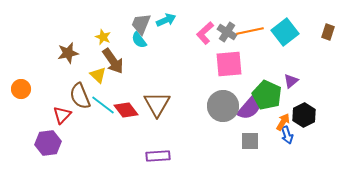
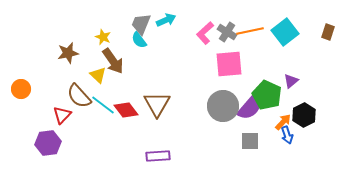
brown semicircle: moved 1 px left; rotated 20 degrees counterclockwise
orange arrow: rotated 12 degrees clockwise
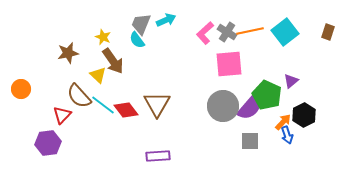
cyan semicircle: moved 2 px left
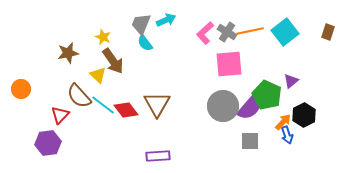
cyan semicircle: moved 8 px right, 3 px down
red triangle: moved 2 px left
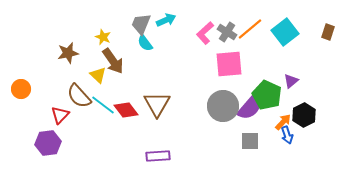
orange line: moved 2 px up; rotated 28 degrees counterclockwise
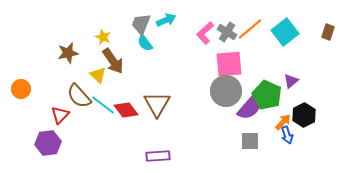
gray circle: moved 3 px right, 15 px up
